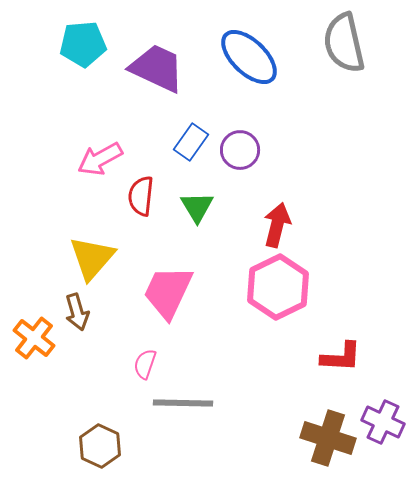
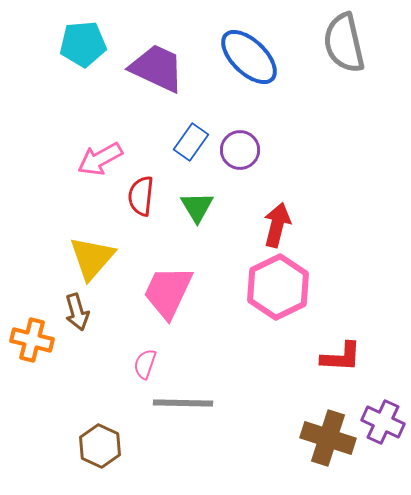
orange cross: moved 2 px left, 2 px down; rotated 24 degrees counterclockwise
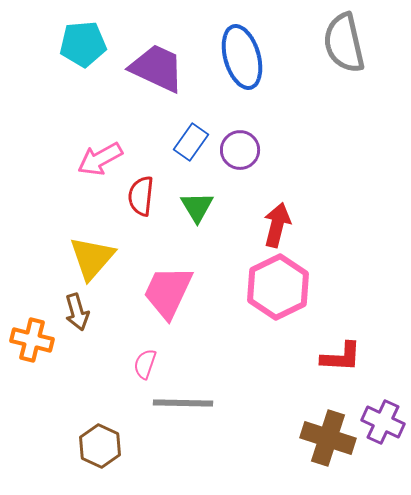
blue ellipse: moved 7 px left; rotated 30 degrees clockwise
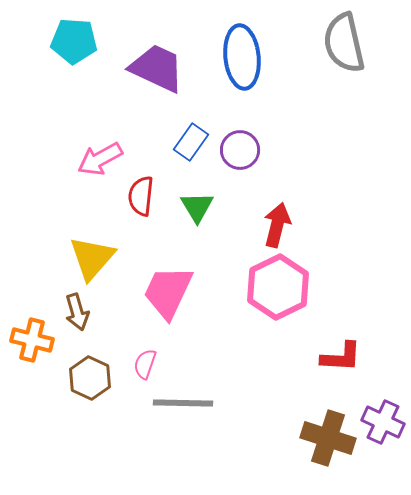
cyan pentagon: moved 9 px left, 3 px up; rotated 9 degrees clockwise
blue ellipse: rotated 10 degrees clockwise
brown hexagon: moved 10 px left, 68 px up
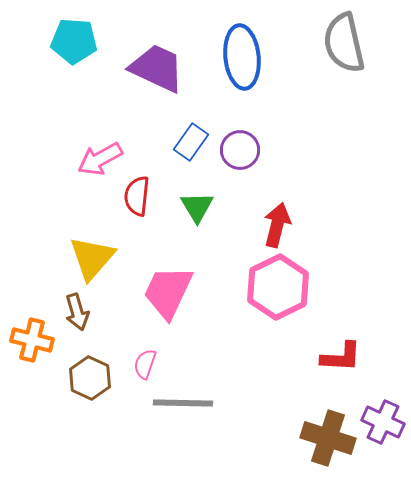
red semicircle: moved 4 px left
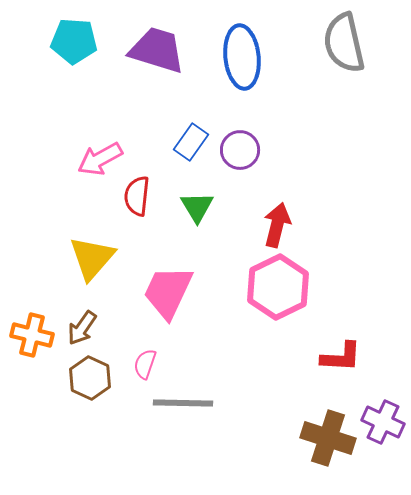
purple trapezoid: moved 18 px up; rotated 8 degrees counterclockwise
brown arrow: moved 5 px right, 16 px down; rotated 51 degrees clockwise
orange cross: moved 5 px up
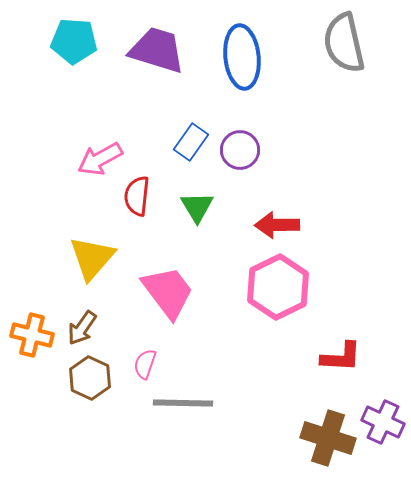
red arrow: rotated 105 degrees counterclockwise
pink trapezoid: rotated 118 degrees clockwise
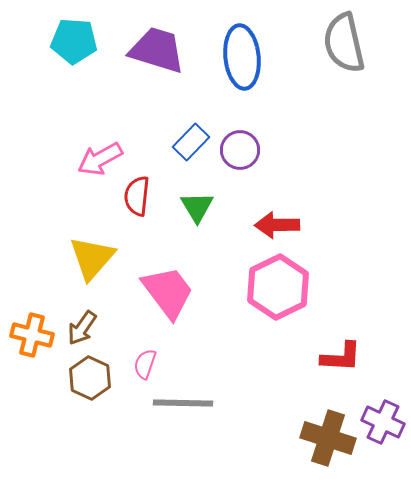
blue rectangle: rotated 9 degrees clockwise
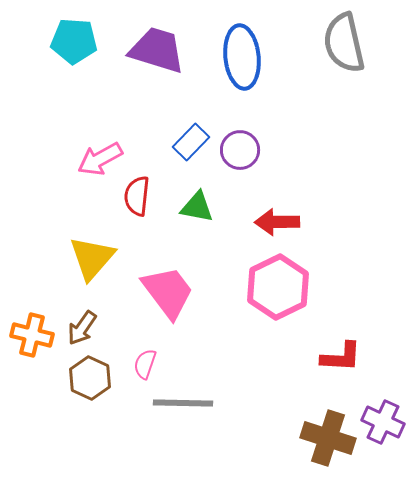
green triangle: rotated 48 degrees counterclockwise
red arrow: moved 3 px up
